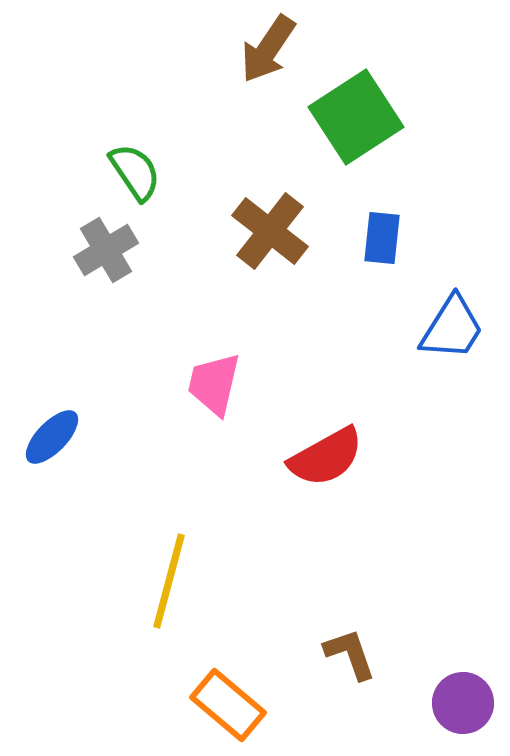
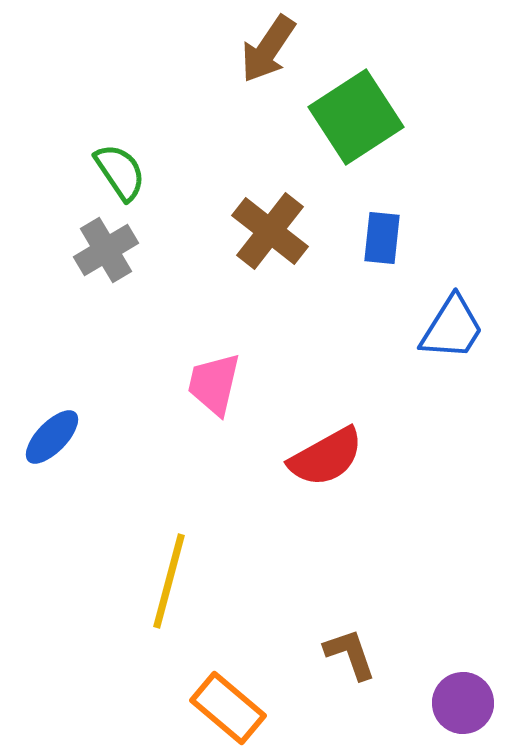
green semicircle: moved 15 px left
orange rectangle: moved 3 px down
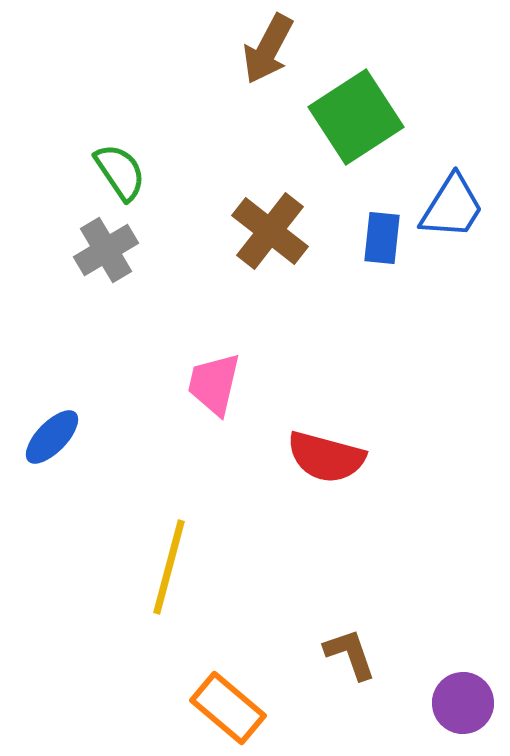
brown arrow: rotated 6 degrees counterclockwise
blue trapezoid: moved 121 px up
red semicircle: rotated 44 degrees clockwise
yellow line: moved 14 px up
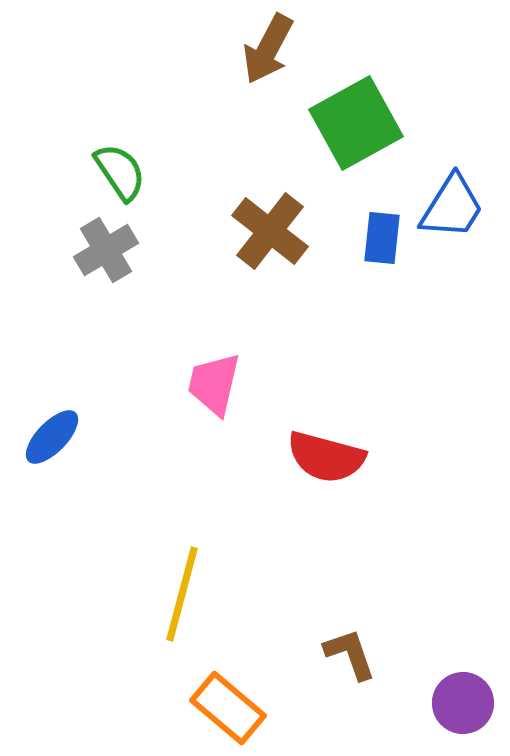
green square: moved 6 px down; rotated 4 degrees clockwise
yellow line: moved 13 px right, 27 px down
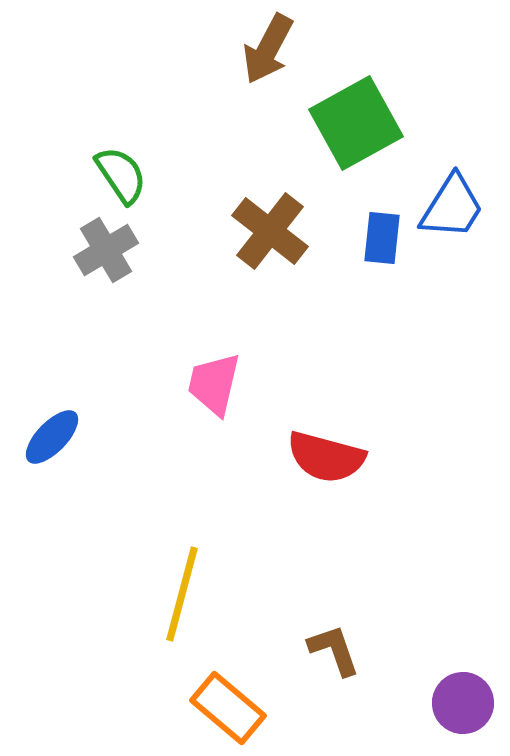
green semicircle: moved 1 px right, 3 px down
brown L-shape: moved 16 px left, 4 px up
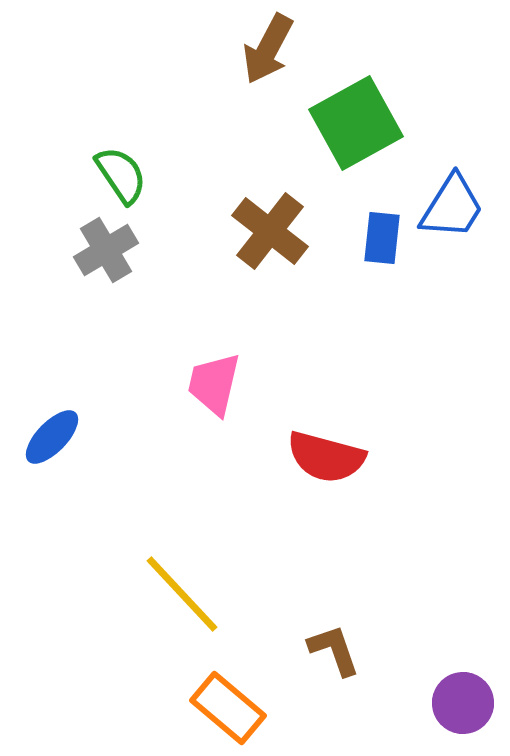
yellow line: rotated 58 degrees counterclockwise
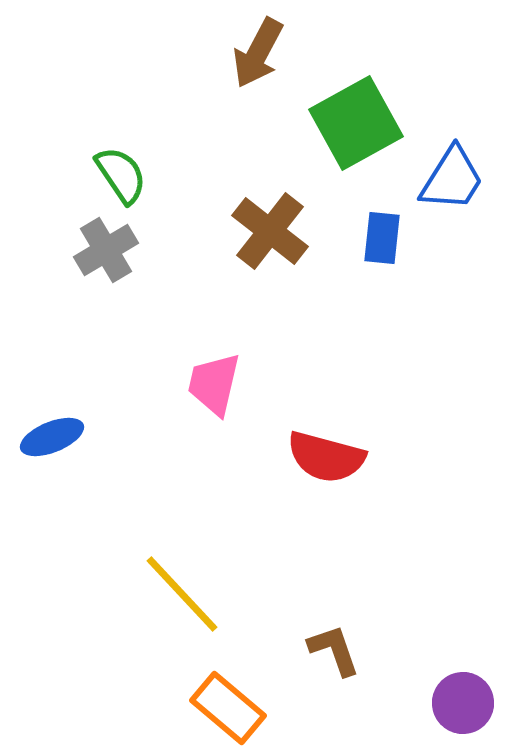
brown arrow: moved 10 px left, 4 px down
blue trapezoid: moved 28 px up
blue ellipse: rotated 24 degrees clockwise
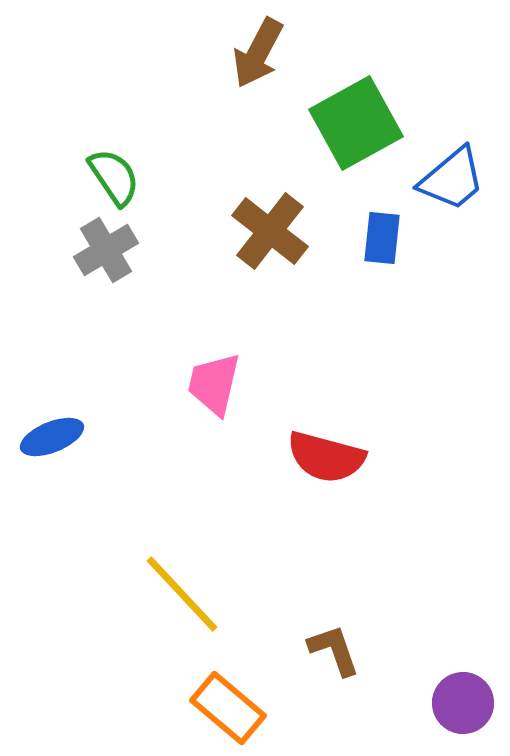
green semicircle: moved 7 px left, 2 px down
blue trapezoid: rotated 18 degrees clockwise
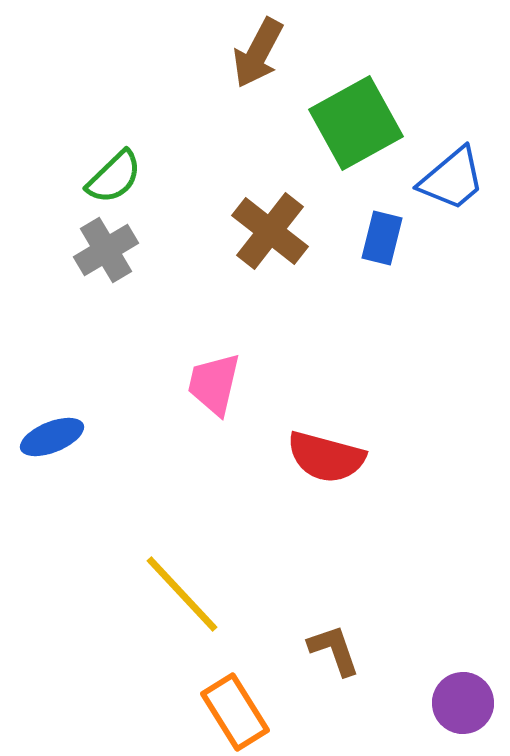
green semicircle: rotated 80 degrees clockwise
blue rectangle: rotated 8 degrees clockwise
orange rectangle: moved 7 px right, 4 px down; rotated 18 degrees clockwise
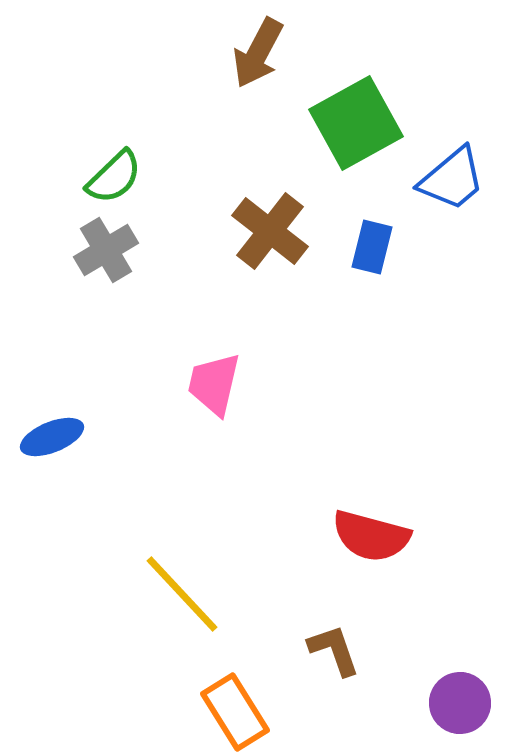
blue rectangle: moved 10 px left, 9 px down
red semicircle: moved 45 px right, 79 px down
purple circle: moved 3 px left
